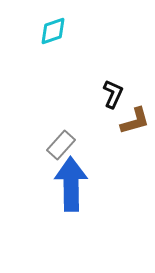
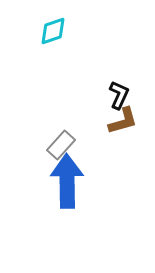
black L-shape: moved 6 px right, 1 px down
brown L-shape: moved 12 px left
blue arrow: moved 4 px left, 3 px up
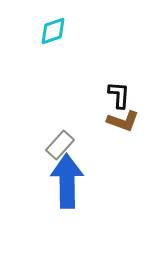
black L-shape: rotated 20 degrees counterclockwise
brown L-shape: rotated 36 degrees clockwise
gray rectangle: moved 1 px left
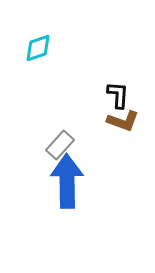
cyan diamond: moved 15 px left, 17 px down
black L-shape: moved 1 px left
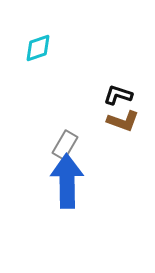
black L-shape: rotated 76 degrees counterclockwise
gray rectangle: moved 5 px right; rotated 12 degrees counterclockwise
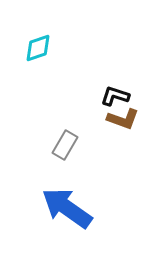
black L-shape: moved 3 px left, 1 px down
brown L-shape: moved 2 px up
blue arrow: moved 27 px down; rotated 54 degrees counterclockwise
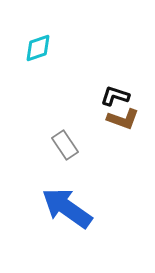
gray rectangle: rotated 64 degrees counterclockwise
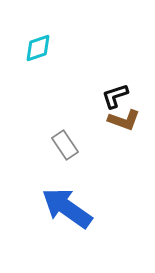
black L-shape: rotated 36 degrees counterclockwise
brown L-shape: moved 1 px right, 1 px down
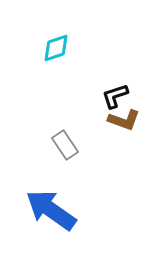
cyan diamond: moved 18 px right
blue arrow: moved 16 px left, 2 px down
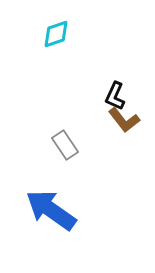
cyan diamond: moved 14 px up
black L-shape: rotated 48 degrees counterclockwise
brown L-shape: rotated 32 degrees clockwise
